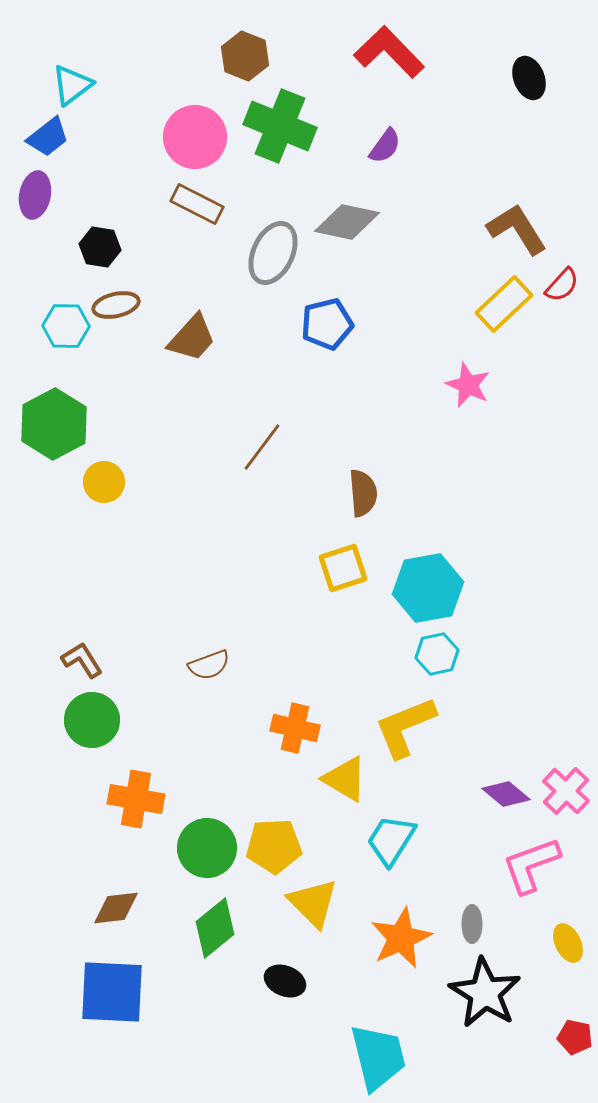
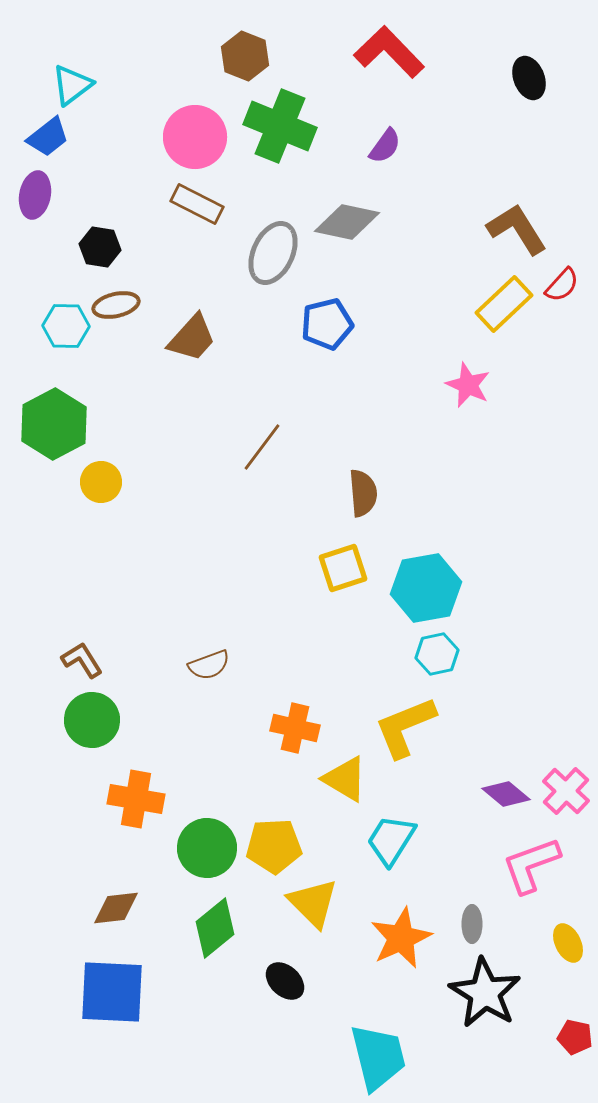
yellow circle at (104, 482): moved 3 px left
cyan hexagon at (428, 588): moved 2 px left
black ellipse at (285, 981): rotated 21 degrees clockwise
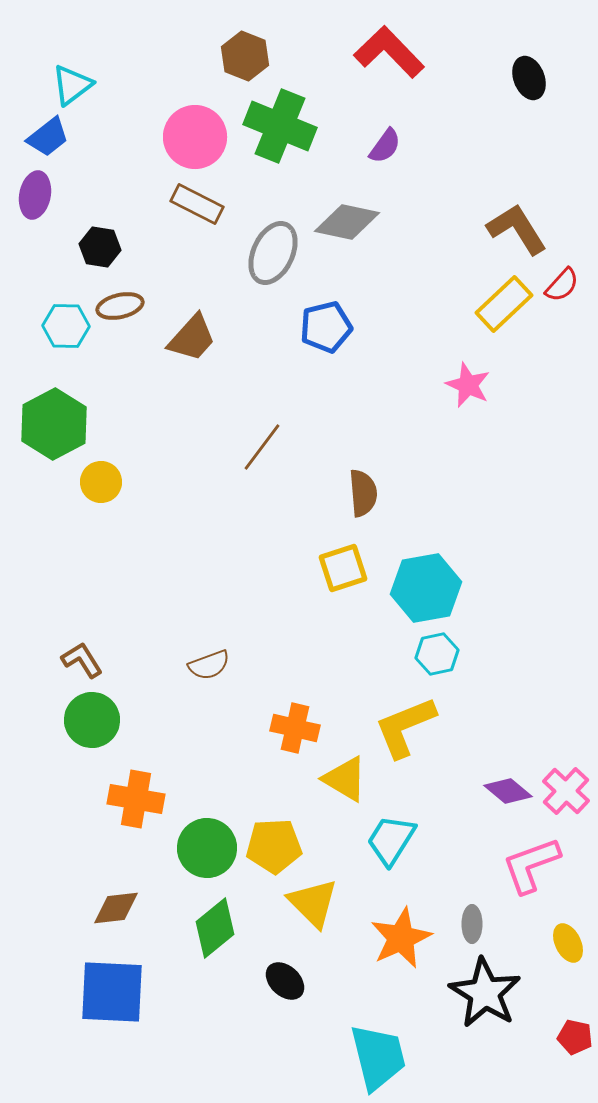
brown ellipse at (116, 305): moved 4 px right, 1 px down
blue pentagon at (327, 324): moved 1 px left, 3 px down
purple diamond at (506, 794): moved 2 px right, 3 px up
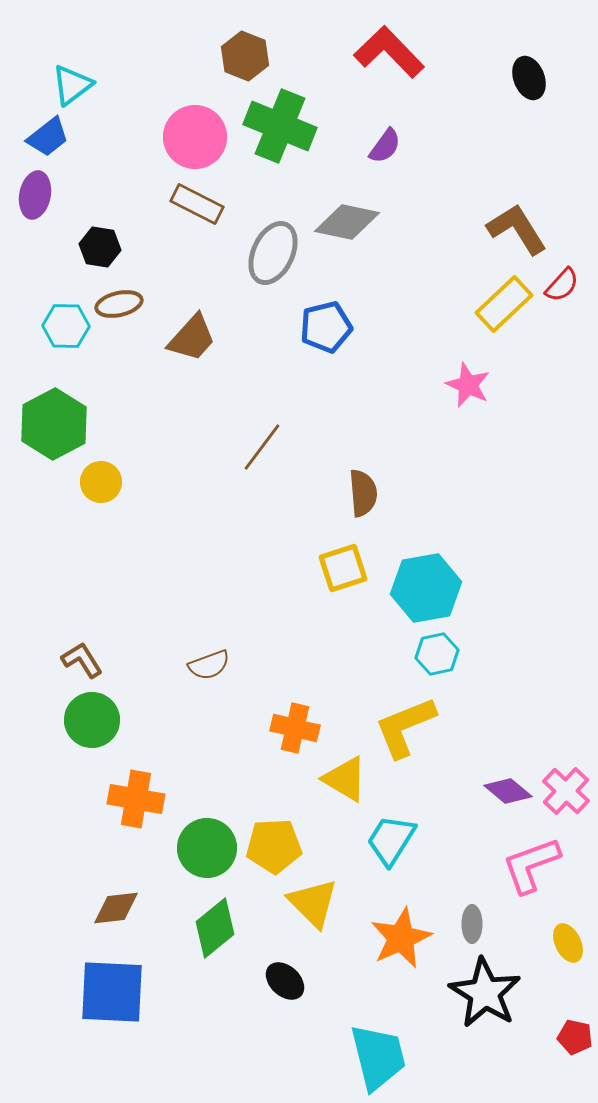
brown ellipse at (120, 306): moved 1 px left, 2 px up
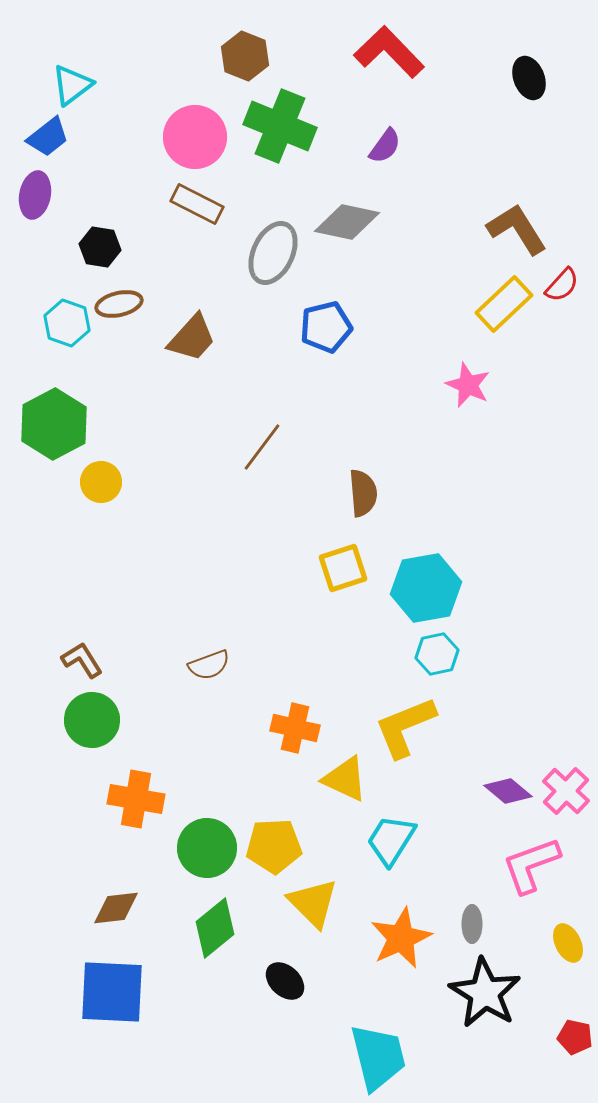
cyan hexagon at (66, 326): moved 1 px right, 3 px up; rotated 18 degrees clockwise
yellow triangle at (345, 779): rotated 6 degrees counterclockwise
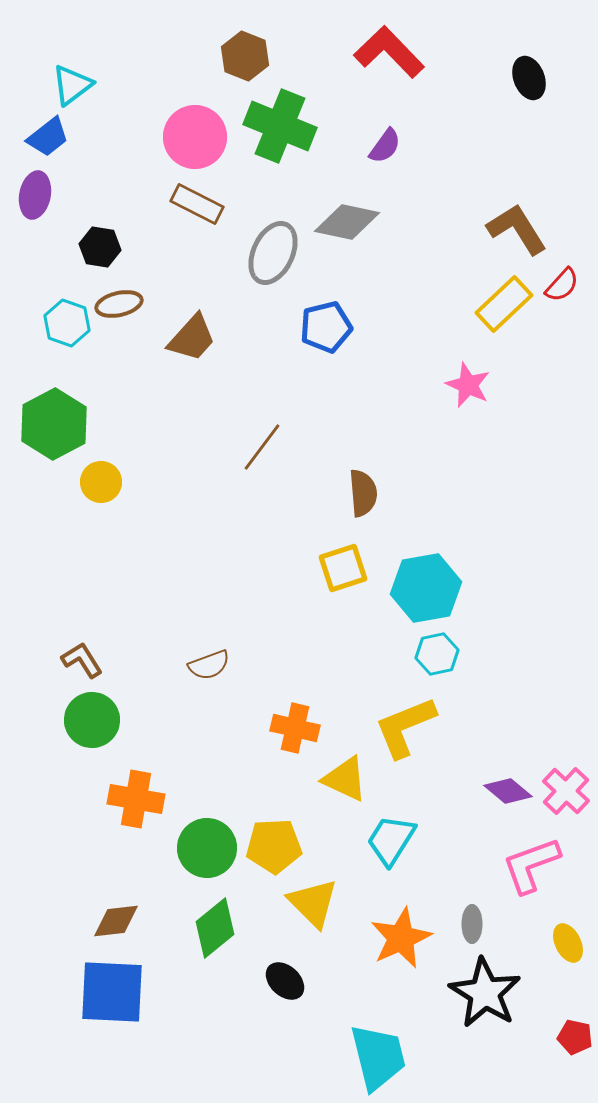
brown diamond at (116, 908): moved 13 px down
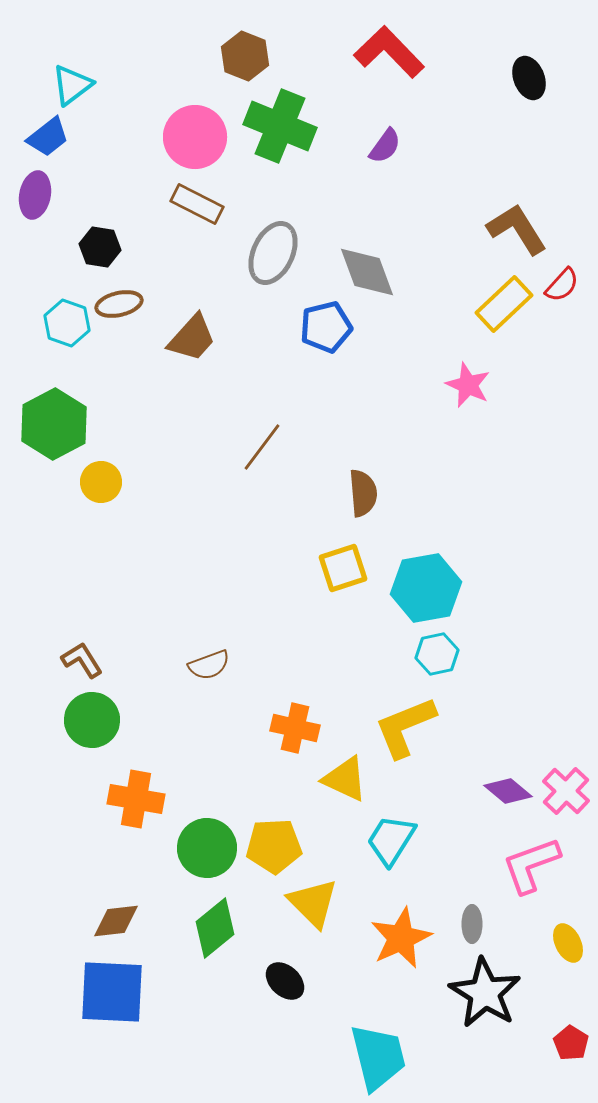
gray diamond at (347, 222): moved 20 px right, 50 px down; rotated 58 degrees clockwise
red pentagon at (575, 1037): moved 4 px left, 6 px down; rotated 20 degrees clockwise
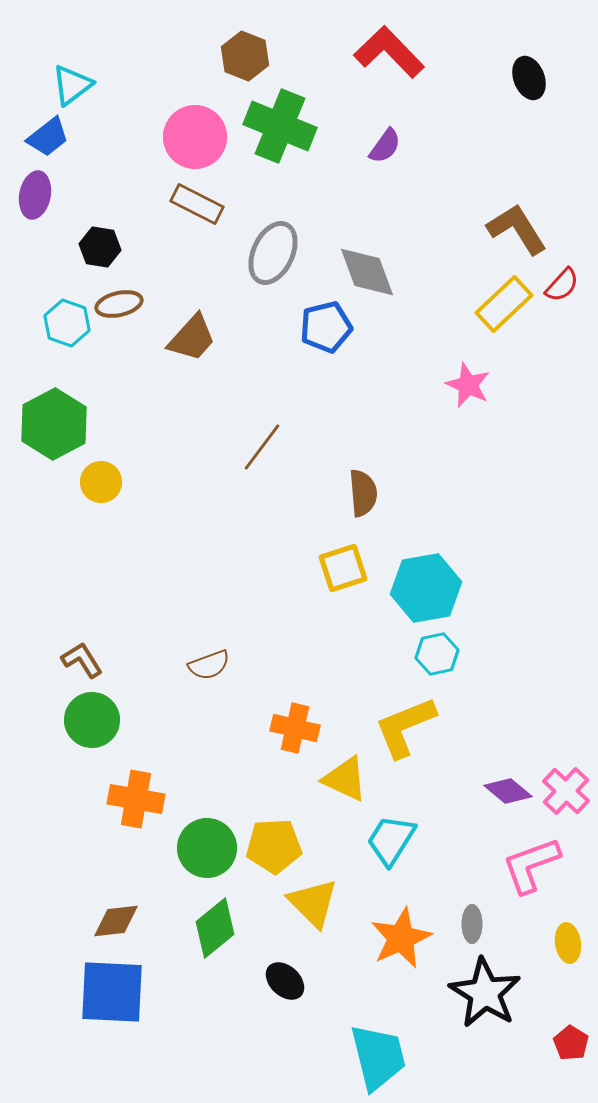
yellow ellipse at (568, 943): rotated 18 degrees clockwise
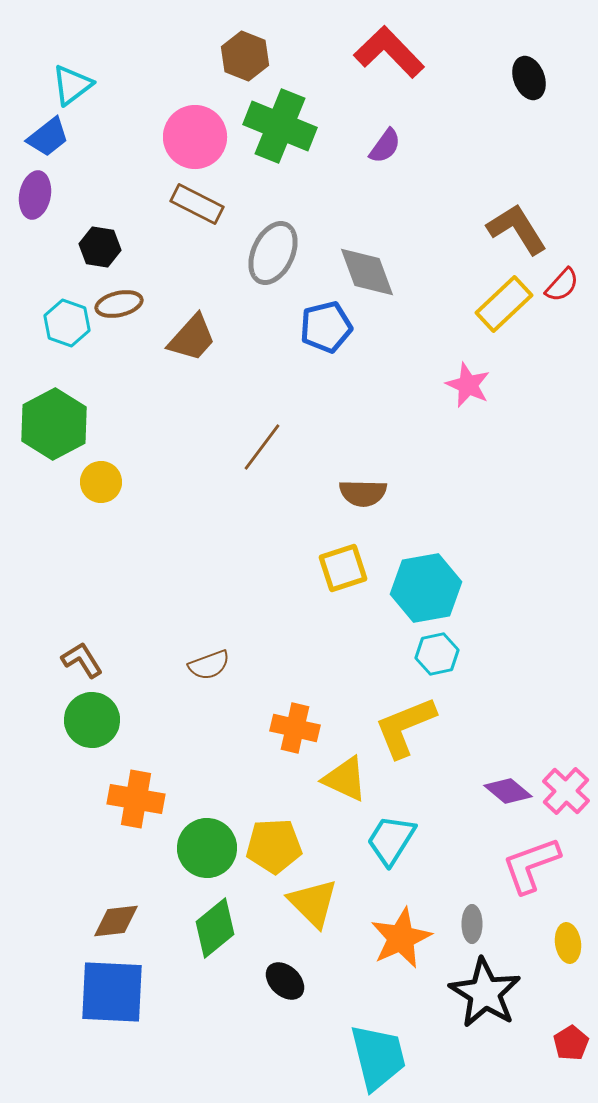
brown semicircle at (363, 493): rotated 96 degrees clockwise
red pentagon at (571, 1043): rotated 8 degrees clockwise
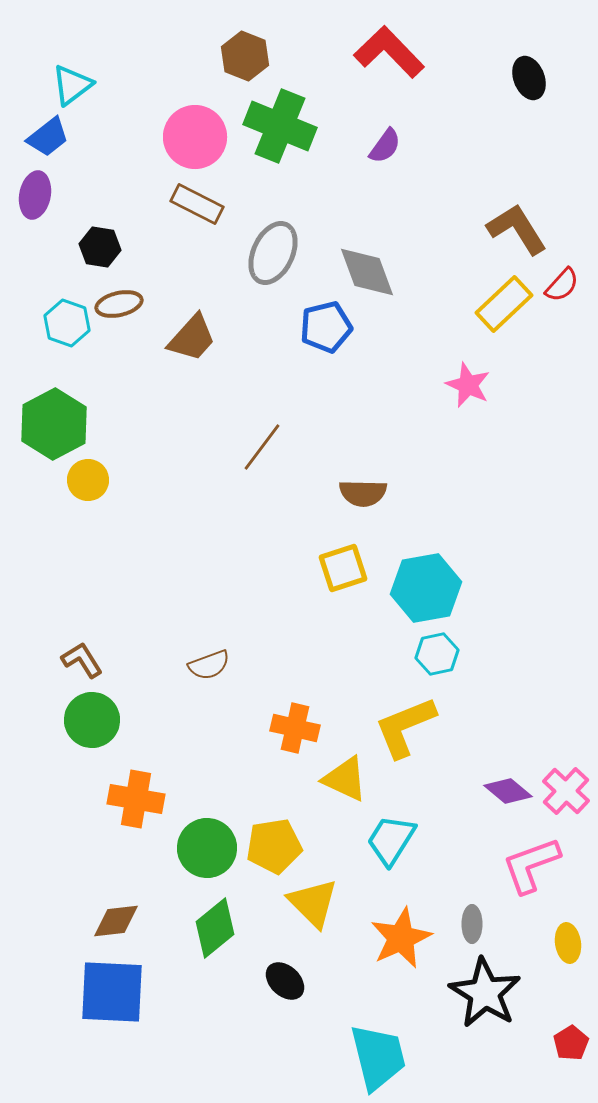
yellow circle at (101, 482): moved 13 px left, 2 px up
yellow pentagon at (274, 846): rotated 6 degrees counterclockwise
